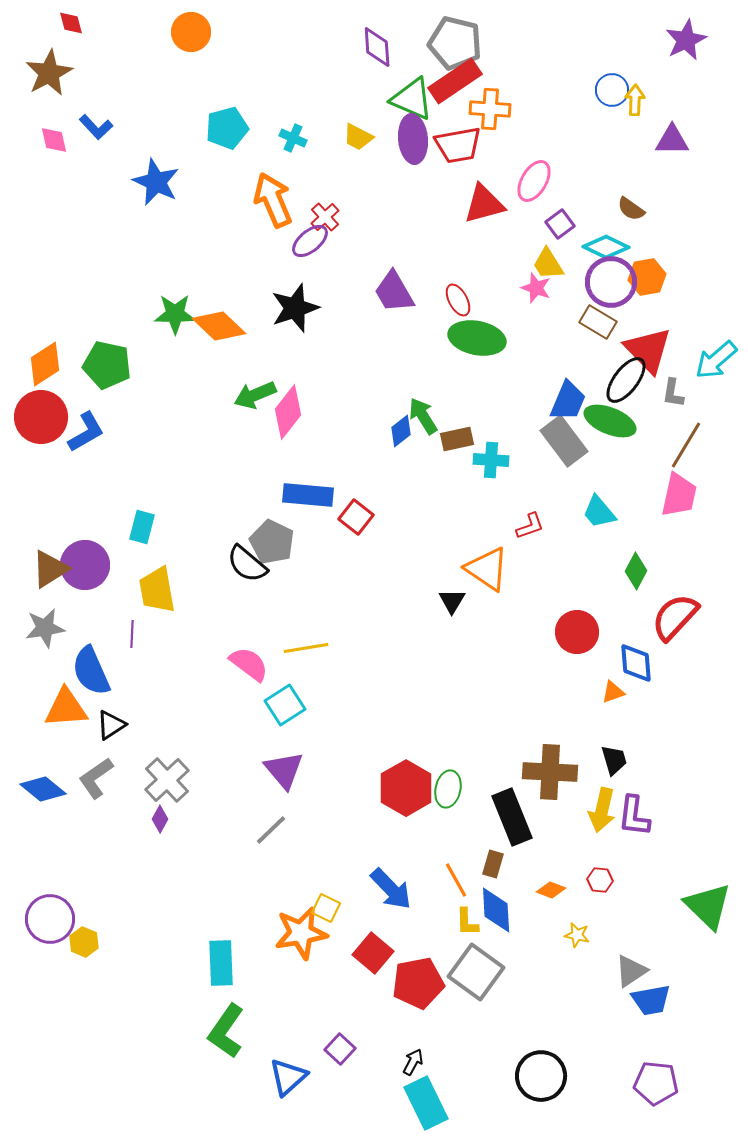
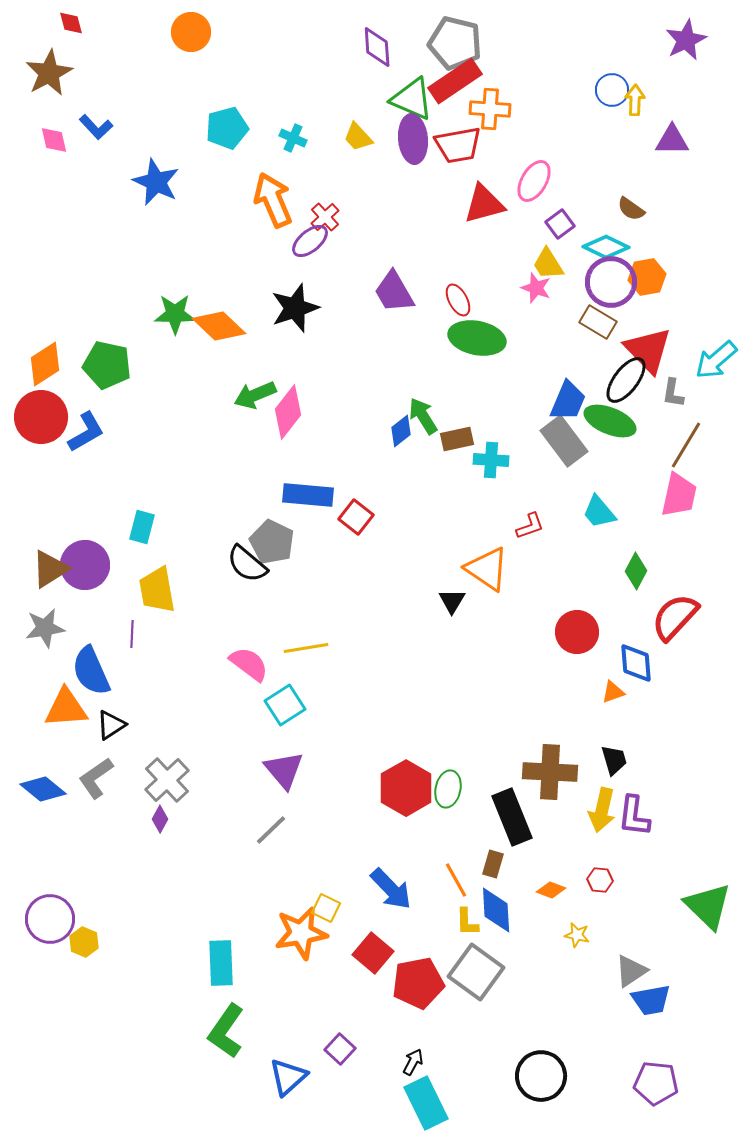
yellow trapezoid at (358, 137): rotated 20 degrees clockwise
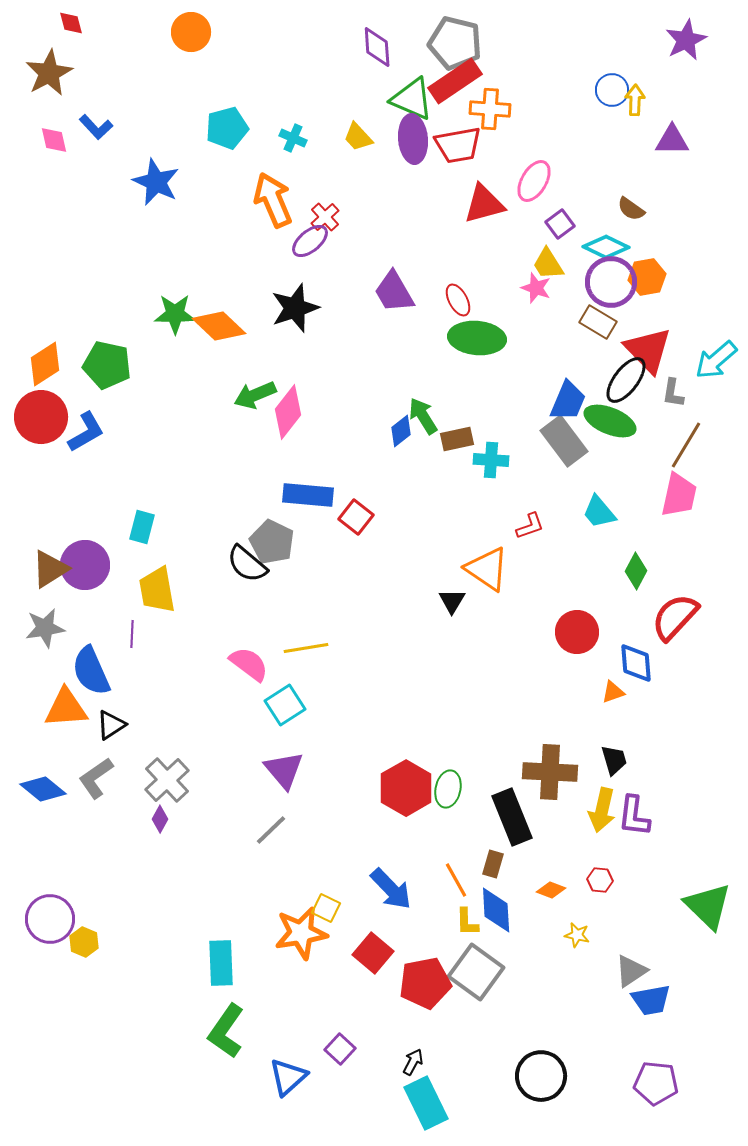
green ellipse at (477, 338): rotated 6 degrees counterclockwise
red pentagon at (418, 983): moved 7 px right
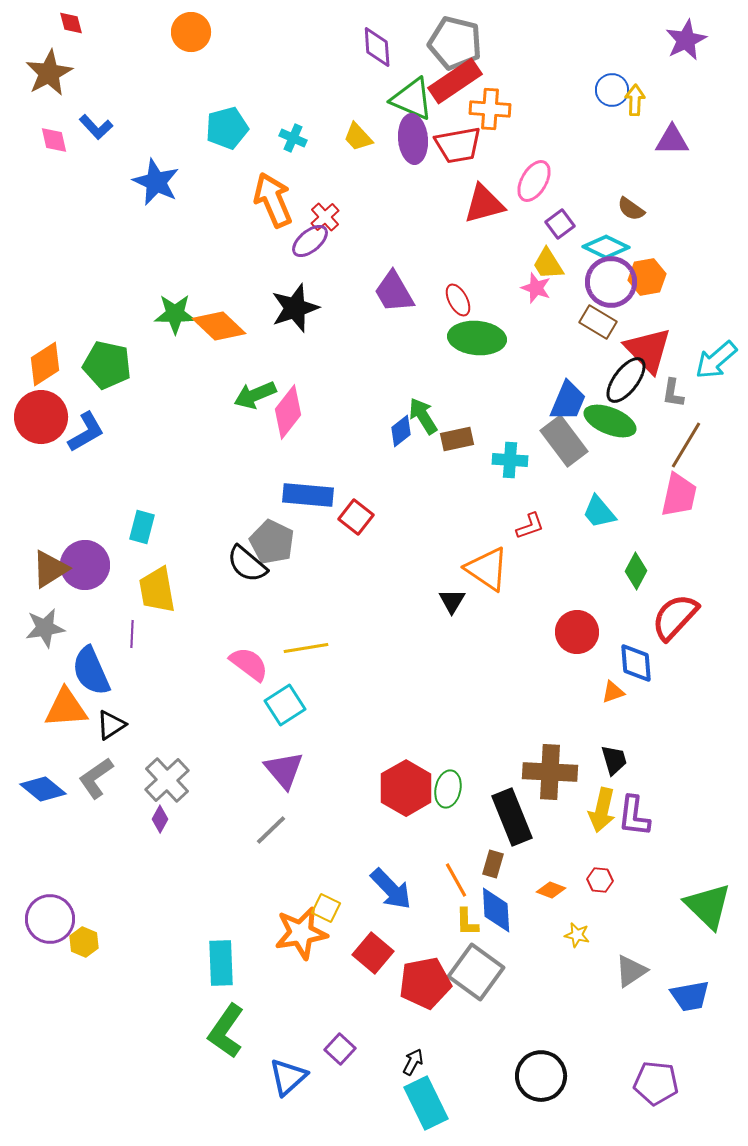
cyan cross at (491, 460): moved 19 px right
blue trapezoid at (651, 1000): moved 39 px right, 4 px up
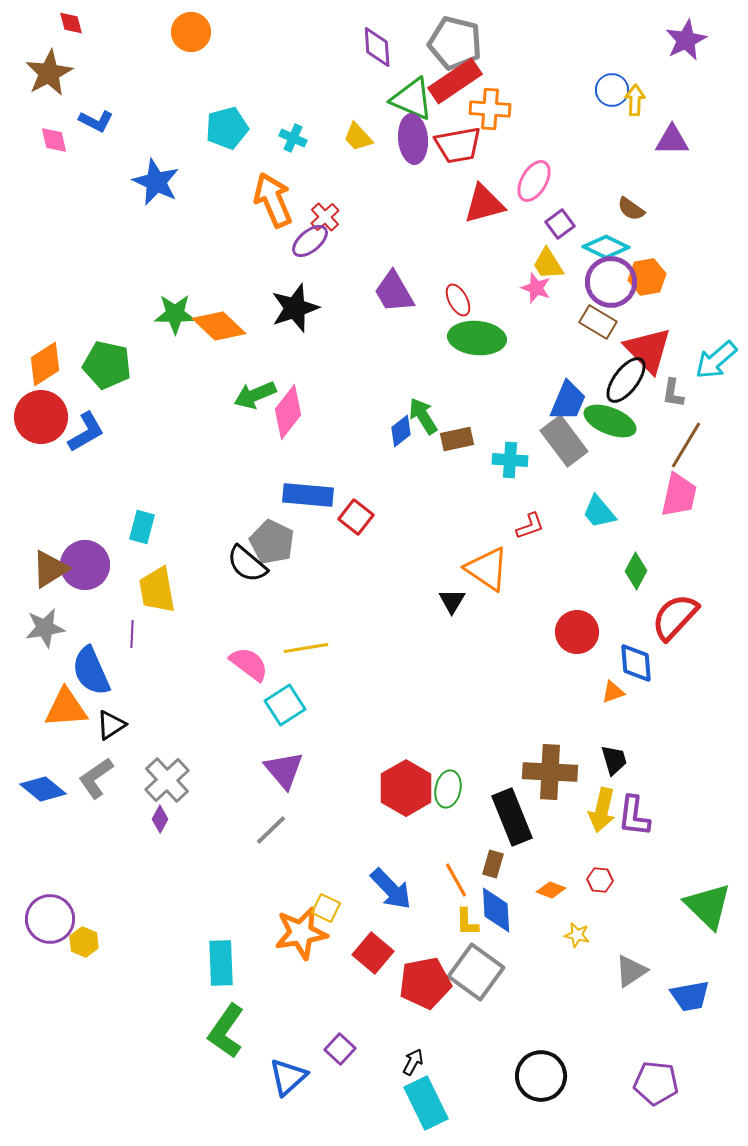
blue L-shape at (96, 127): moved 6 px up; rotated 20 degrees counterclockwise
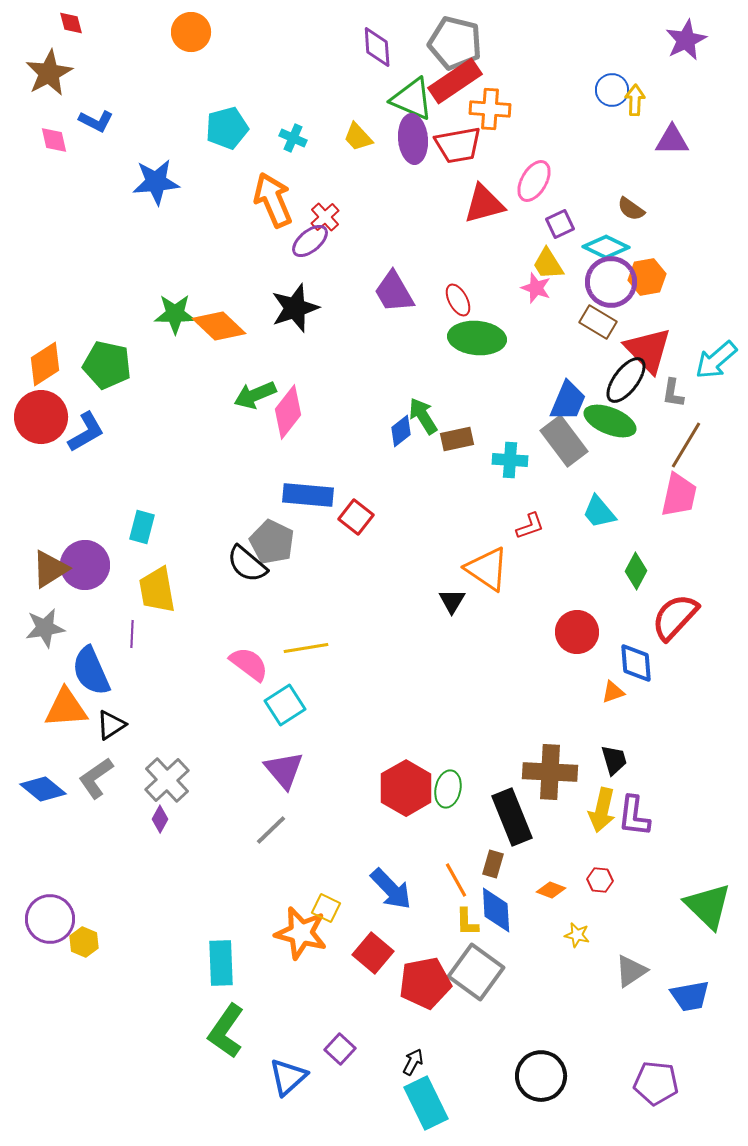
blue star at (156, 182): rotated 30 degrees counterclockwise
purple square at (560, 224): rotated 12 degrees clockwise
orange star at (301, 933): rotated 24 degrees clockwise
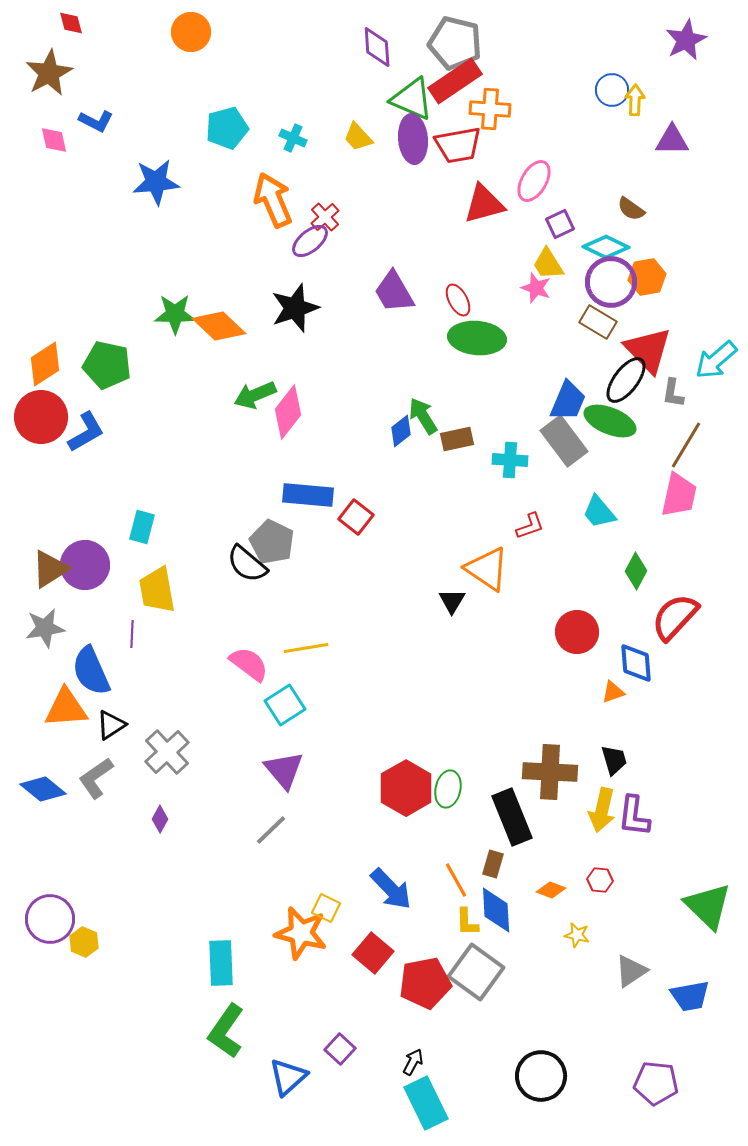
gray cross at (167, 780): moved 28 px up
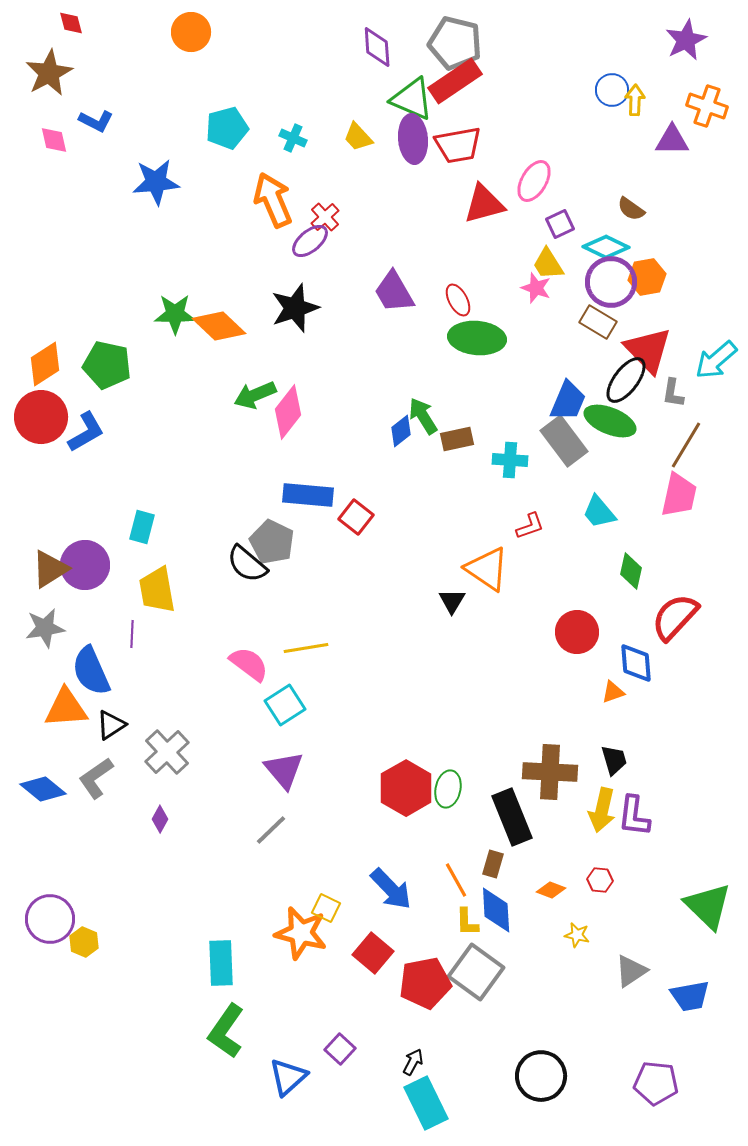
orange cross at (490, 109): moved 217 px right, 3 px up; rotated 15 degrees clockwise
green diamond at (636, 571): moved 5 px left; rotated 15 degrees counterclockwise
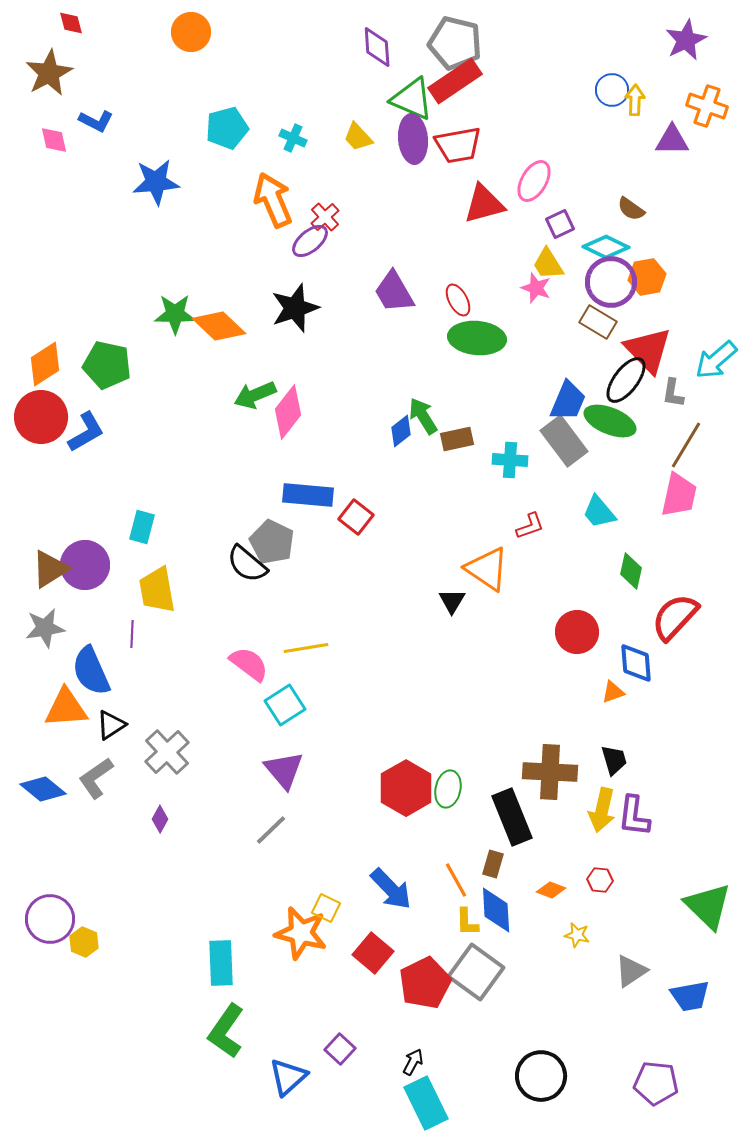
red pentagon at (425, 983): rotated 15 degrees counterclockwise
